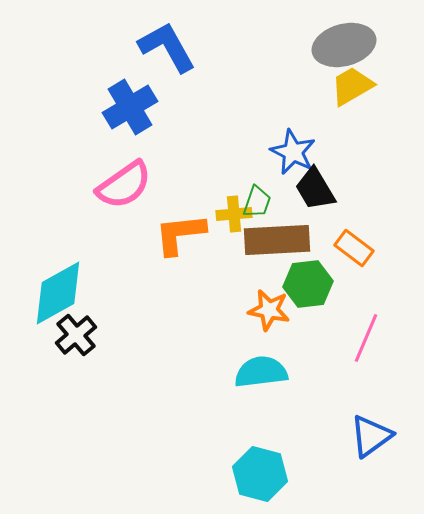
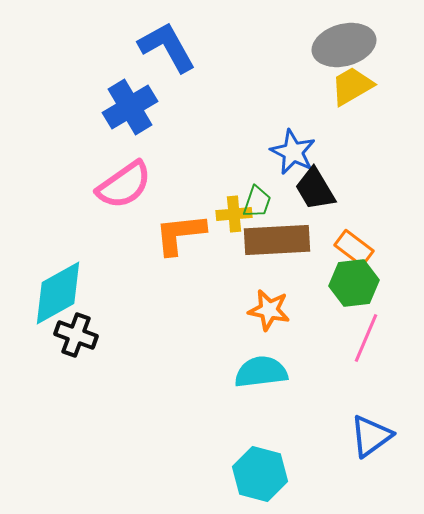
green hexagon: moved 46 px right, 1 px up
black cross: rotated 30 degrees counterclockwise
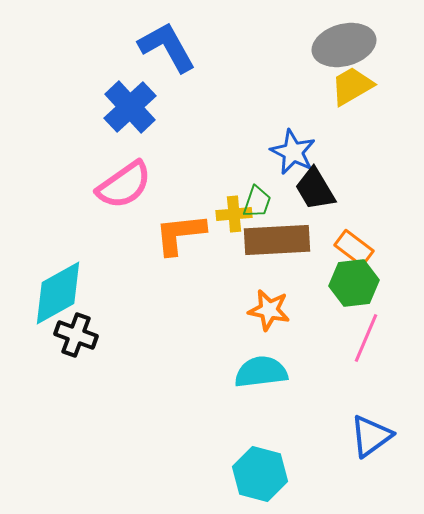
blue cross: rotated 12 degrees counterclockwise
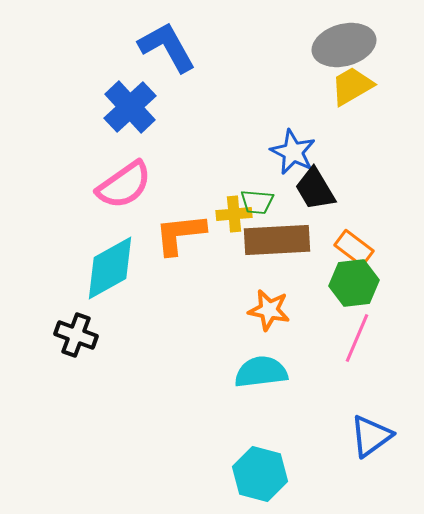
green trapezoid: rotated 76 degrees clockwise
cyan diamond: moved 52 px right, 25 px up
pink line: moved 9 px left
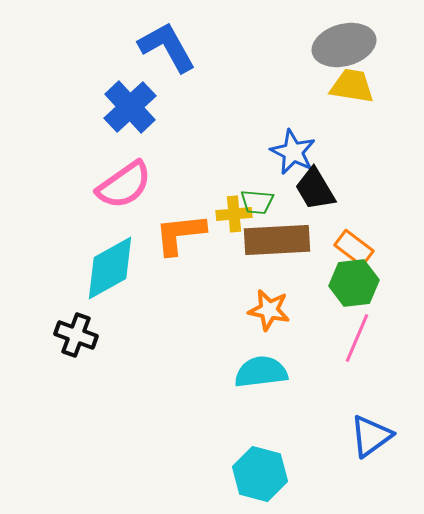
yellow trapezoid: rotated 39 degrees clockwise
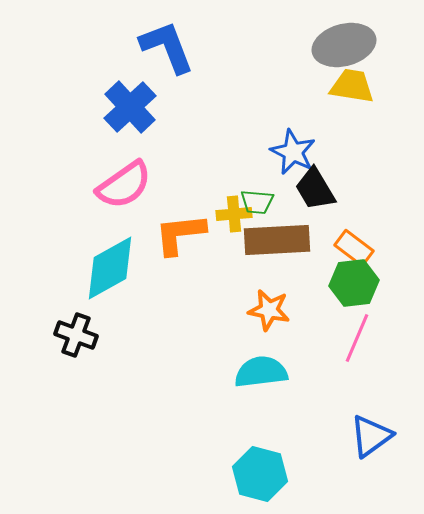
blue L-shape: rotated 8 degrees clockwise
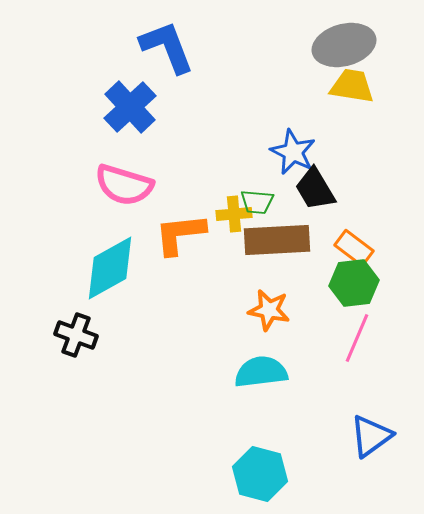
pink semicircle: rotated 52 degrees clockwise
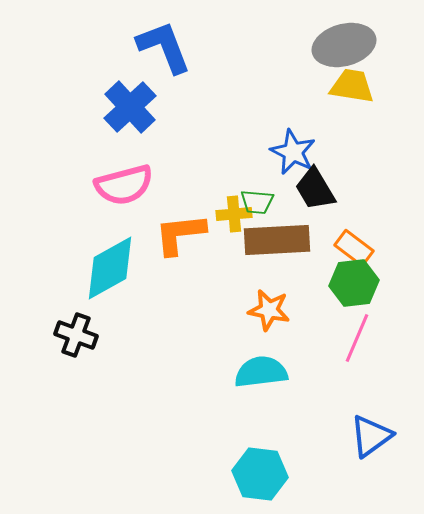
blue L-shape: moved 3 px left
pink semicircle: rotated 32 degrees counterclockwise
cyan hexagon: rotated 8 degrees counterclockwise
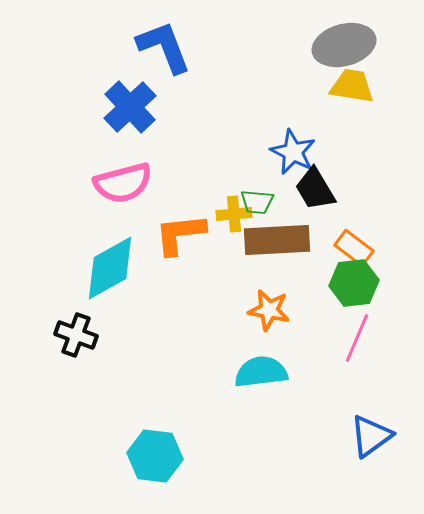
pink semicircle: moved 1 px left, 2 px up
cyan hexagon: moved 105 px left, 18 px up
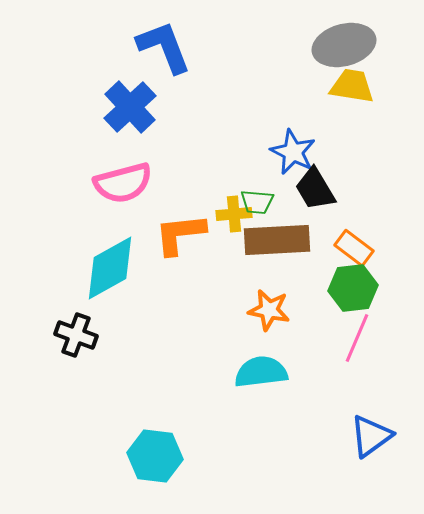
green hexagon: moved 1 px left, 5 px down
